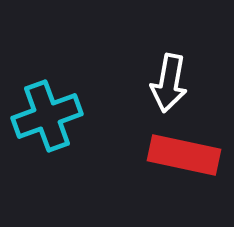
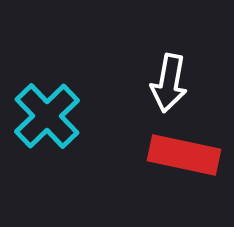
cyan cross: rotated 24 degrees counterclockwise
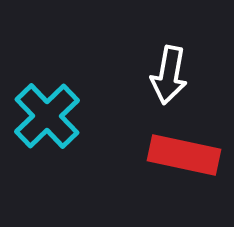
white arrow: moved 8 px up
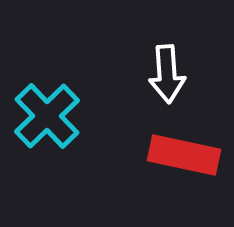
white arrow: moved 2 px left, 1 px up; rotated 14 degrees counterclockwise
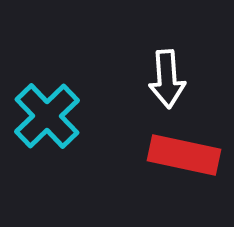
white arrow: moved 5 px down
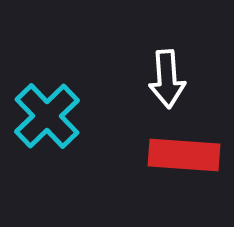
red rectangle: rotated 8 degrees counterclockwise
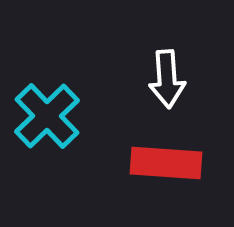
red rectangle: moved 18 px left, 8 px down
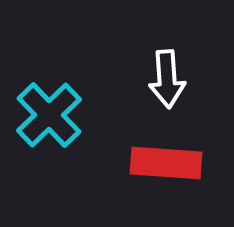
cyan cross: moved 2 px right, 1 px up
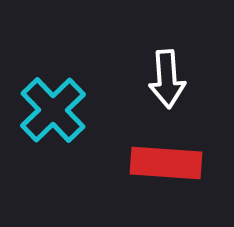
cyan cross: moved 4 px right, 5 px up
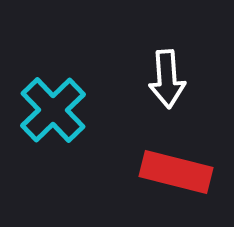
red rectangle: moved 10 px right, 9 px down; rotated 10 degrees clockwise
